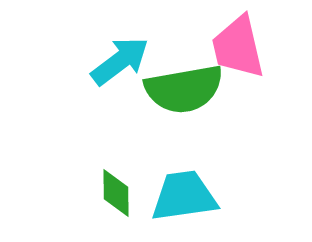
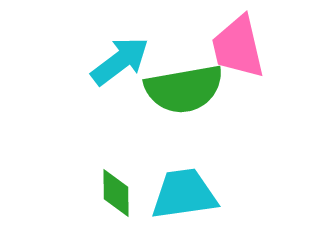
cyan trapezoid: moved 2 px up
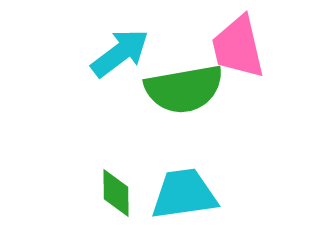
cyan arrow: moved 8 px up
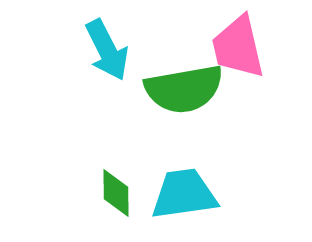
cyan arrow: moved 13 px left, 3 px up; rotated 100 degrees clockwise
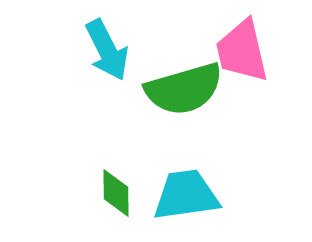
pink trapezoid: moved 4 px right, 4 px down
green semicircle: rotated 6 degrees counterclockwise
cyan trapezoid: moved 2 px right, 1 px down
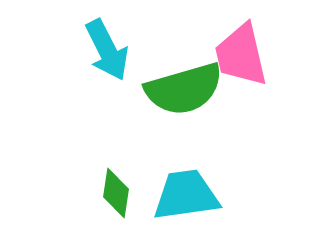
pink trapezoid: moved 1 px left, 4 px down
green diamond: rotated 9 degrees clockwise
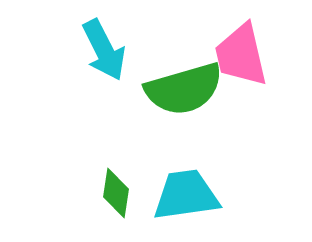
cyan arrow: moved 3 px left
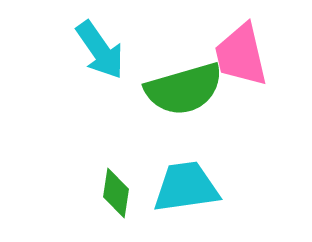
cyan arrow: moved 4 px left; rotated 8 degrees counterclockwise
cyan trapezoid: moved 8 px up
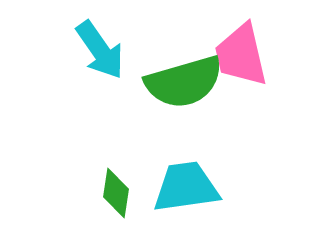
green semicircle: moved 7 px up
